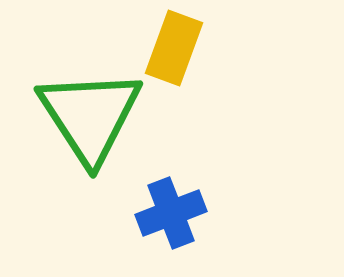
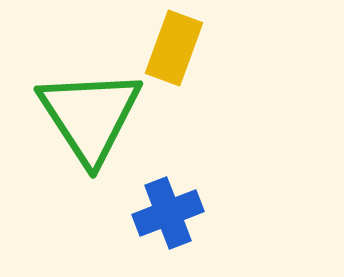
blue cross: moved 3 px left
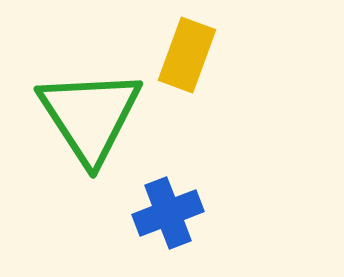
yellow rectangle: moved 13 px right, 7 px down
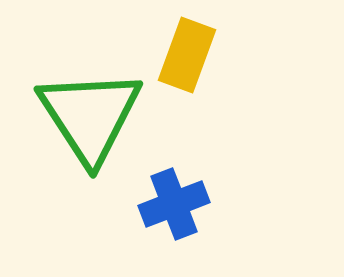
blue cross: moved 6 px right, 9 px up
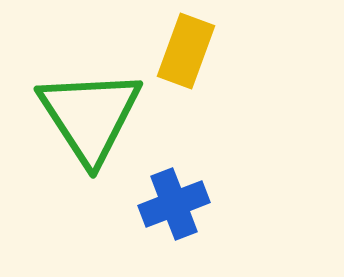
yellow rectangle: moved 1 px left, 4 px up
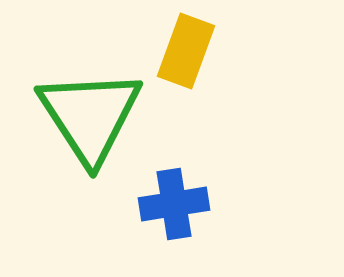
blue cross: rotated 12 degrees clockwise
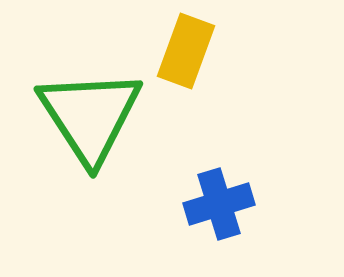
blue cross: moved 45 px right; rotated 8 degrees counterclockwise
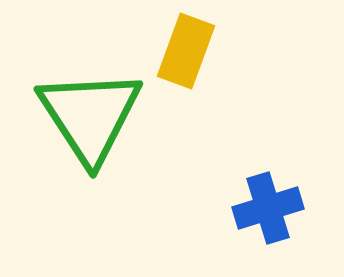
blue cross: moved 49 px right, 4 px down
